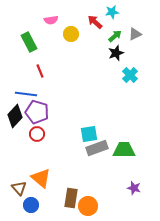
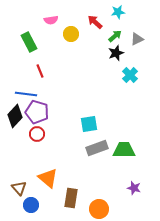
cyan star: moved 6 px right
gray triangle: moved 2 px right, 5 px down
cyan square: moved 10 px up
orange triangle: moved 7 px right
orange circle: moved 11 px right, 3 px down
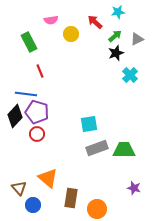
blue circle: moved 2 px right
orange circle: moved 2 px left
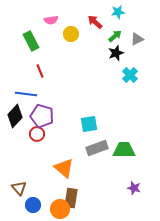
green rectangle: moved 2 px right, 1 px up
purple pentagon: moved 5 px right, 4 px down
orange triangle: moved 16 px right, 10 px up
orange circle: moved 37 px left
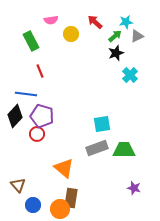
cyan star: moved 8 px right, 10 px down
gray triangle: moved 3 px up
cyan square: moved 13 px right
brown triangle: moved 1 px left, 3 px up
